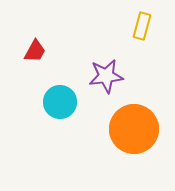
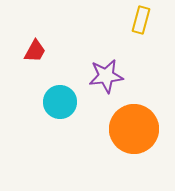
yellow rectangle: moved 1 px left, 6 px up
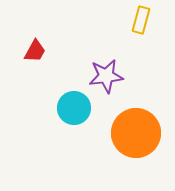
cyan circle: moved 14 px right, 6 px down
orange circle: moved 2 px right, 4 px down
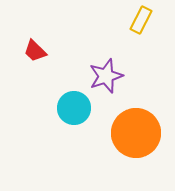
yellow rectangle: rotated 12 degrees clockwise
red trapezoid: rotated 105 degrees clockwise
purple star: rotated 12 degrees counterclockwise
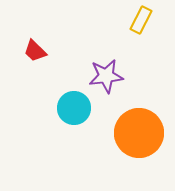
purple star: rotated 12 degrees clockwise
orange circle: moved 3 px right
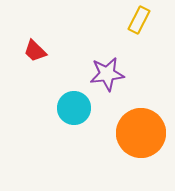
yellow rectangle: moved 2 px left
purple star: moved 1 px right, 2 px up
orange circle: moved 2 px right
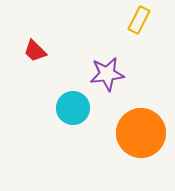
cyan circle: moved 1 px left
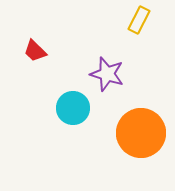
purple star: rotated 24 degrees clockwise
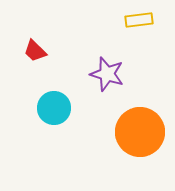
yellow rectangle: rotated 56 degrees clockwise
cyan circle: moved 19 px left
orange circle: moved 1 px left, 1 px up
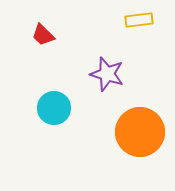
red trapezoid: moved 8 px right, 16 px up
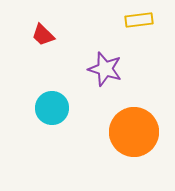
purple star: moved 2 px left, 5 px up
cyan circle: moved 2 px left
orange circle: moved 6 px left
